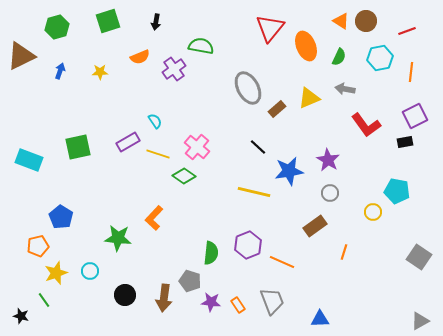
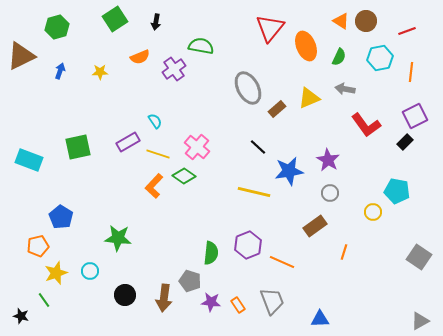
green square at (108, 21): moved 7 px right, 2 px up; rotated 15 degrees counterclockwise
black rectangle at (405, 142): rotated 35 degrees counterclockwise
orange L-shape at (154, 218): moved 32 px up
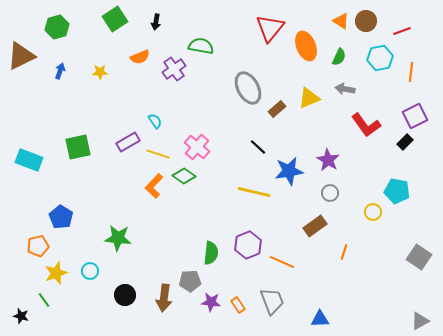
red line at (407, 31): moved 5 px left
gray pentagon at (190, 281): rotated 20 degrees counterclockwise
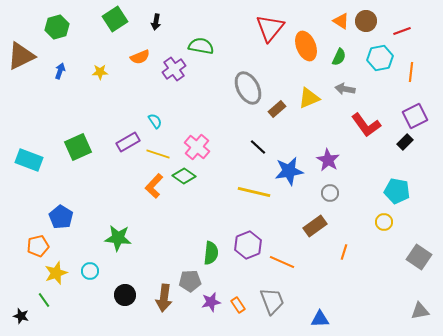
green square at (78, 147): rotated 12 degrees counterclockwise
yellow circle at (373, 212): moved 11 px right, 10 px down
purple star at (211, 302): rotated 18 degrees counterclockwise
gray triangle at (420, 321): moved 10 px up; rotated 18 degrees clockwise
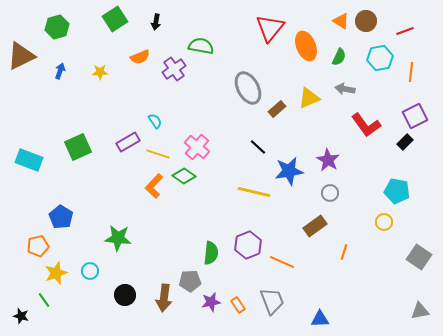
red line at (402, 31): moved 3 px right
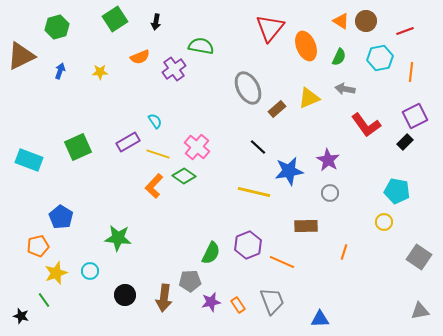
brown rectangle at (315, 226): moved 9 px left; rotated 35 degrees clockwise
green semicircle at (211, 253): rotated 20 degrees clockwise
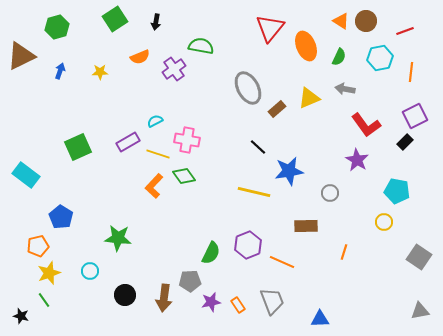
cyan semicircle at (155, 121): rotated 84 degrees counterclockwise
pink cross at (197, 147): moved 10 px left, 7 px up; rotated 30 degrees counterclockwise
cyan rectangle at (29, 160): moved 3 px left, 15 px down; rotated 16 degrees clockwise
purple star at (328, 160): moved 29 px right
green diamond at (184, 176): rotated 20 degrees clockwise
yellow star at (56, 273): moved 7 px left
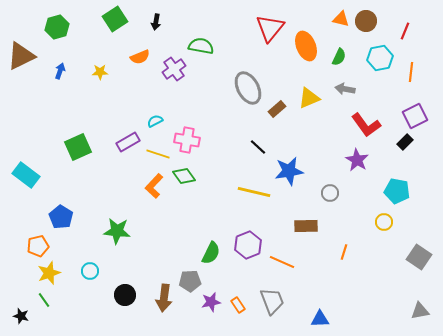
orange triangle at (341, 21): moved 2 px up; rotated 18 degrees counterclockwise
red line at (405, 31): rotated 48 degrees counterclockwise
green star at (118, 238): moved 1 px left, 7 px up
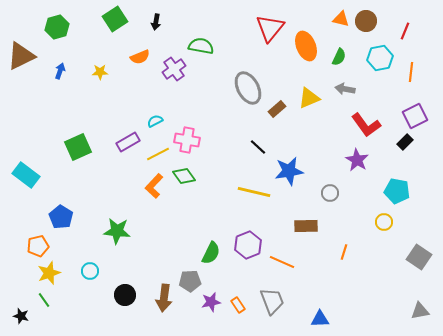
yellow line at (158, 154): rotated 45 degrees counterclockwise
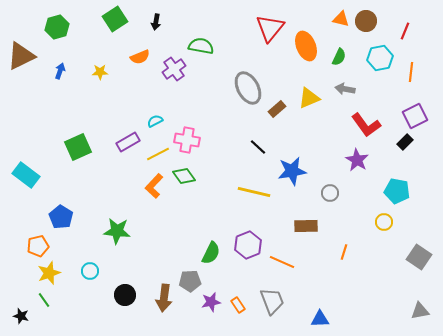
blue star at (289, 171): moved 3 px right
